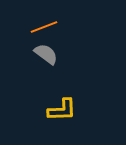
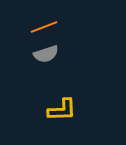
gray semicircle: rotated 125 degrees clockwise
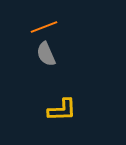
gray semicircle: rotated 85 degrees clockwise
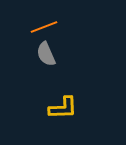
yellow L-shape: moved 1 px right, 2 px up
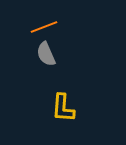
yellow L-shape: rotated 96 degrees clockwise
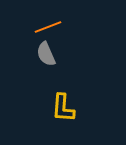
orange line: moved 4 px right
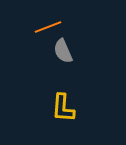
gray semicircle: moved 17 px right, 3 px up
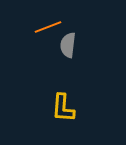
gray semicircle: moved 5 px right, 6 px up; rotated 30 degrees clockwise
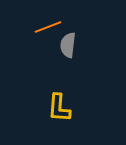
yellow L-shape: moved 4 px left
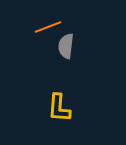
gray semicircle: moved 2 px left, 1 px down
